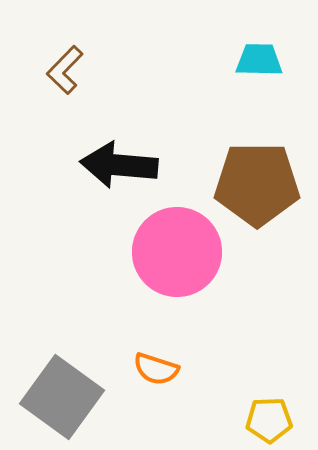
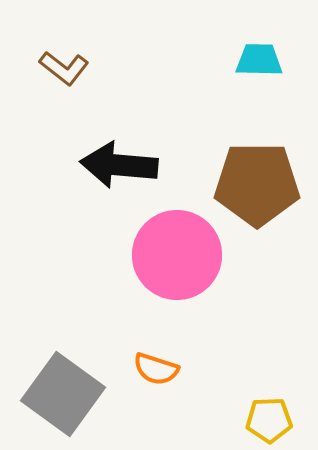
brown L-shape: moved 1 px left, 2 px up; rotated 96 degrees counterclockwise
pink circle: moved 3 px down
gray square: moved 1 px right, 3 px up
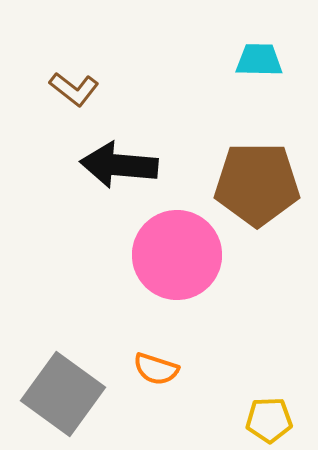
brown L-shape: moved 10 px right, 21 px down
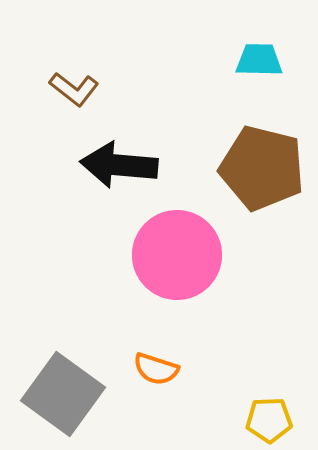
brown pentagon: moved 5 px right, 16 px up; rotated 14 degrees clockwise
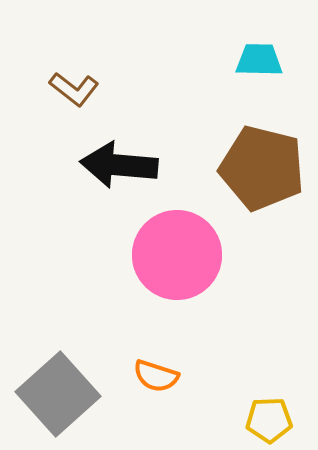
orange semicircle: moved 7 px down
gray square: moved 5 px left; rotated 12 degrees clockwise
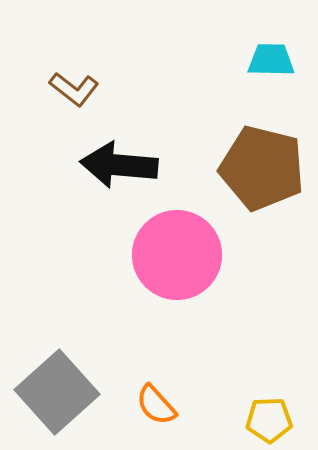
cyan trapezoid: moved 12 px right
orange semicircle: moved 29 px down; rotated 30 degrees clockwise
gray square: moved 1 px left, 2 px up
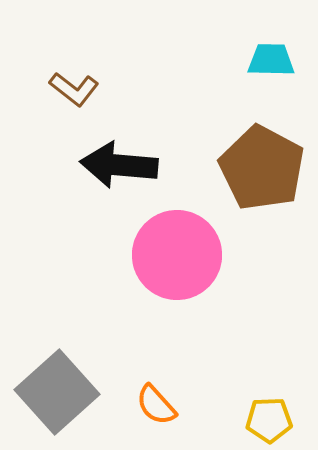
brown pentagon: rotated 14 degrees clockwise
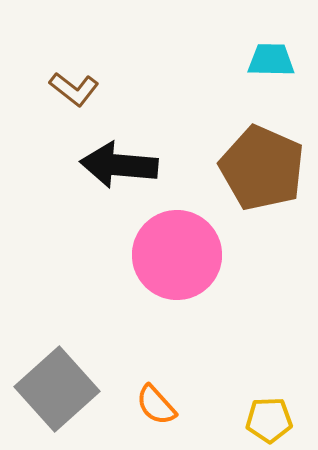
brown pentagon: rotated 4 degrees counterclockwise
gray square: moved 3 px up
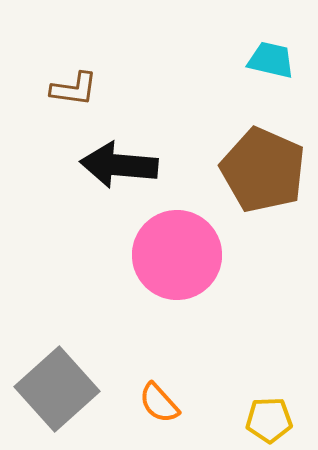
cyan trapezoid: rotated 12 degrees clockwise
brown L-shape: rotated 30 degrees counterclockwise
brown pentagon: moved 1 px right, 2 px down
orange semicircle: moved 3 px right, 2 px up
